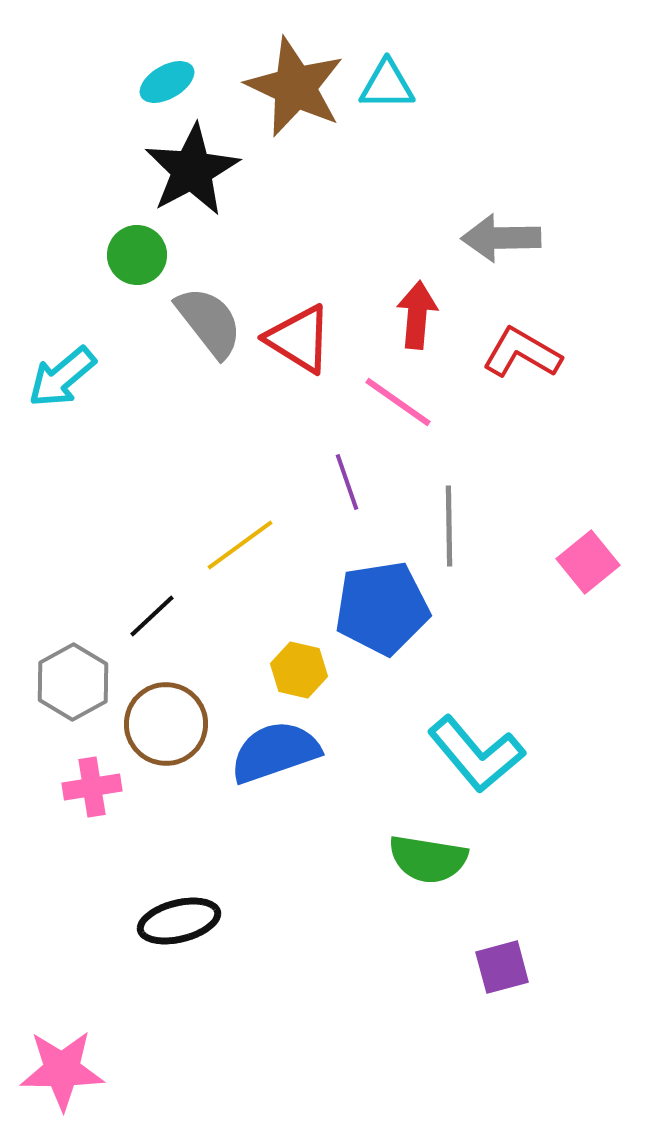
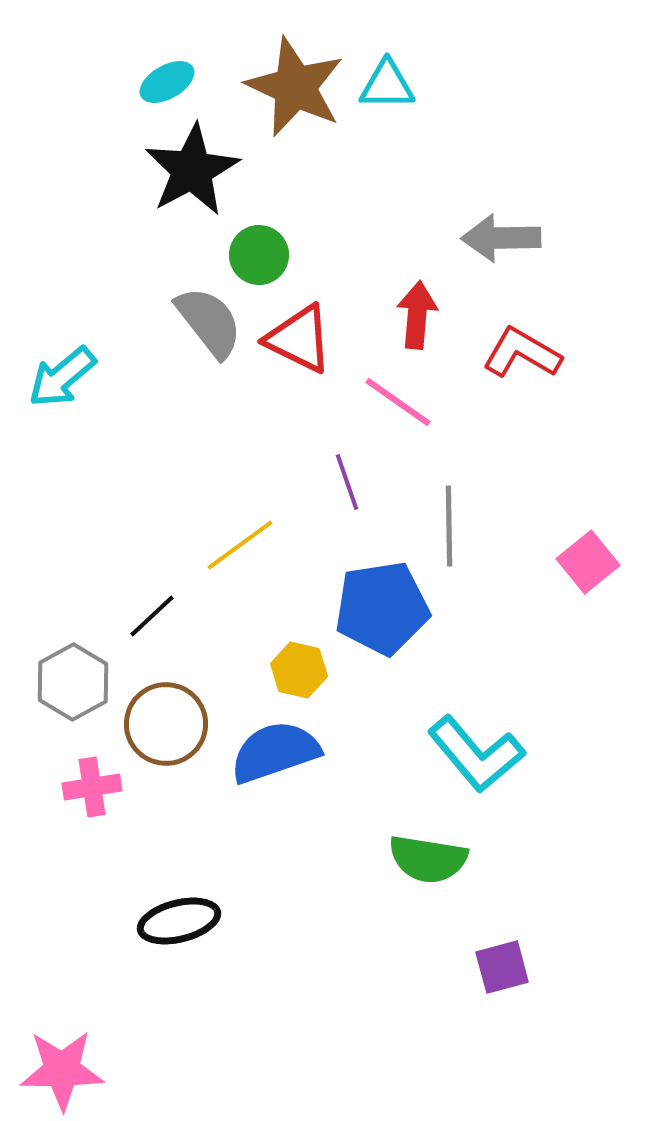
green circle: moved 122 px right
red triangle: rotated 6 degrees counterclockwise
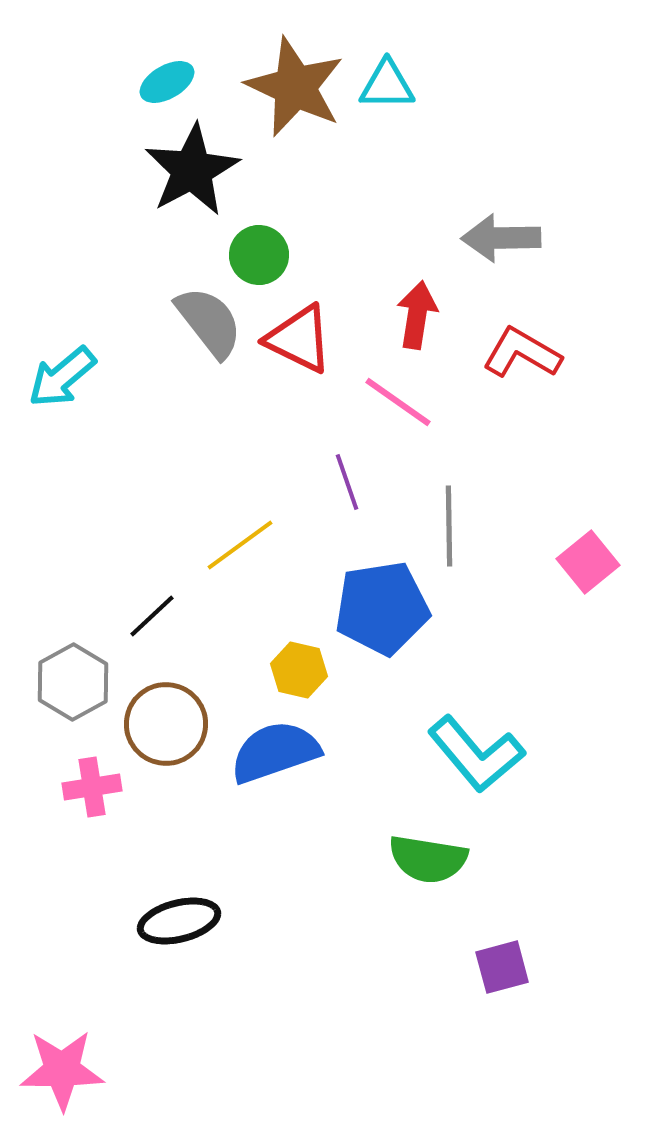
red arrow: rotated 4 degrees clockwise
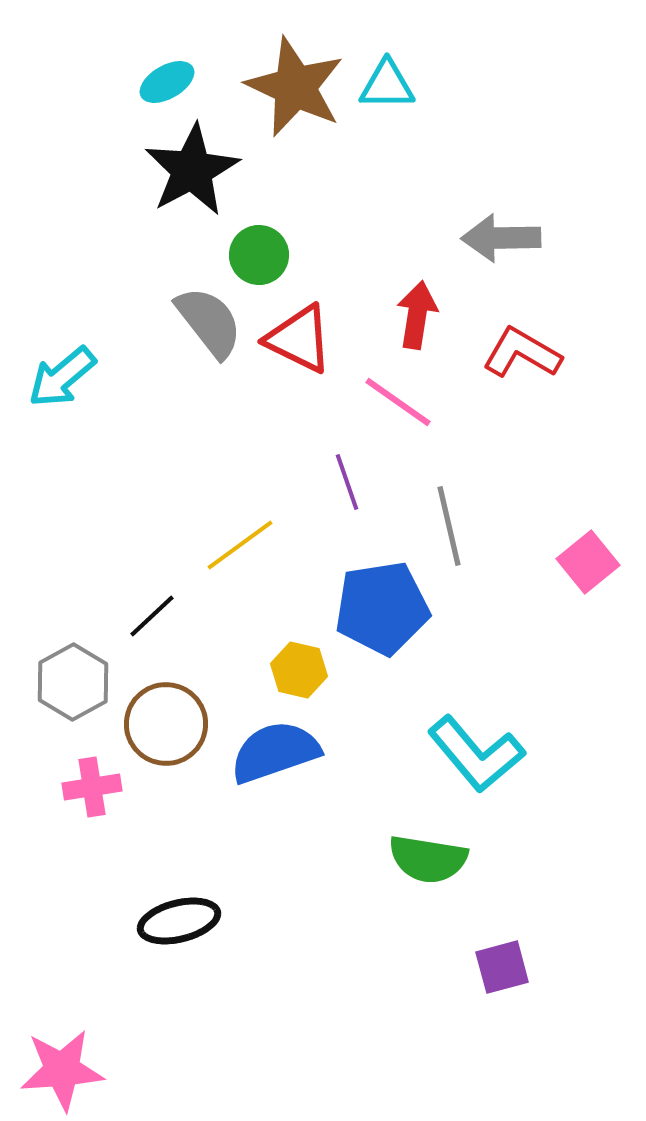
gray line: rotated 12 degrees counterclockwise
pink star: rotated 4 degrees counterclockwise
